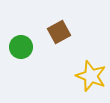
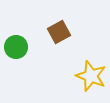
green circle: moved 5 px left
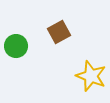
green circle: moved 1 px up
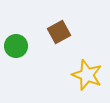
yellow star: moved 4 px left, 1 px up
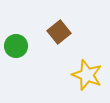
brown square: rotated 10 degrees counterclockwise
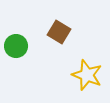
brown square: rotated 20 degrees counterclockwise
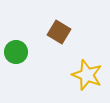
green circle: moved 6 px down
